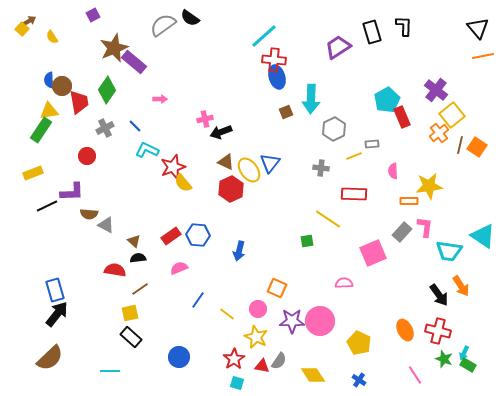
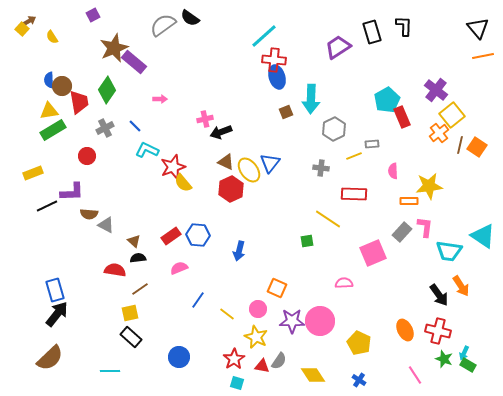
green rectangle at (41, 130): moved 12 px right; rotated 25 degrees clockwise
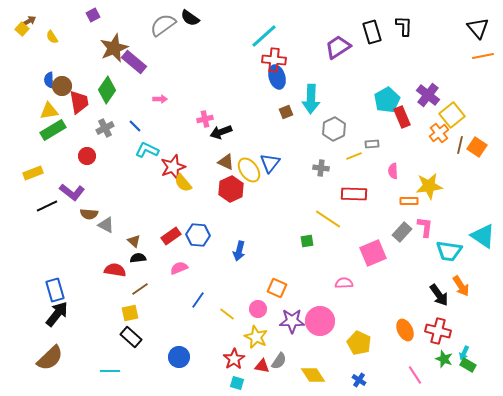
purple cross at (436, 90): moved 8 px left, 5 px down
purple L-shape at (72, 192): rotated 40 degrees clockwise
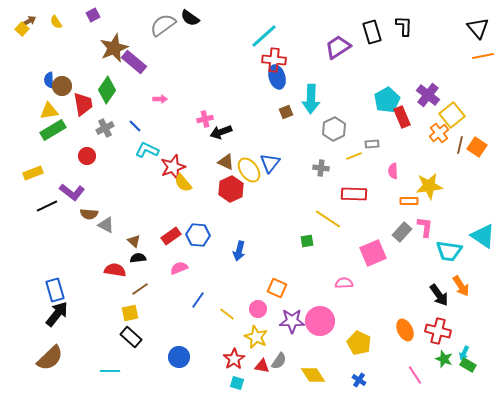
yellow semicircle at (52, 37): moved 4 px right, 15 px up
red trapezoid at (79, 102): moved 4 px right, 2 px down
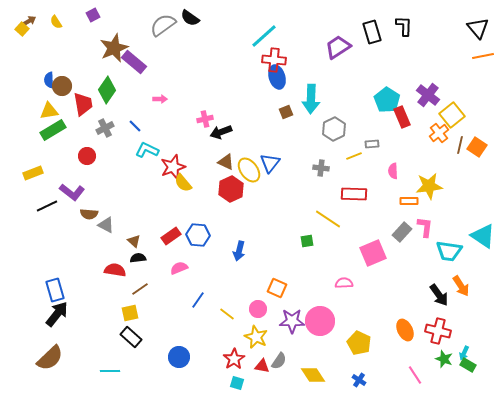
cyan pentagon at (387, 100): rotated 10 degrees counterclockwise
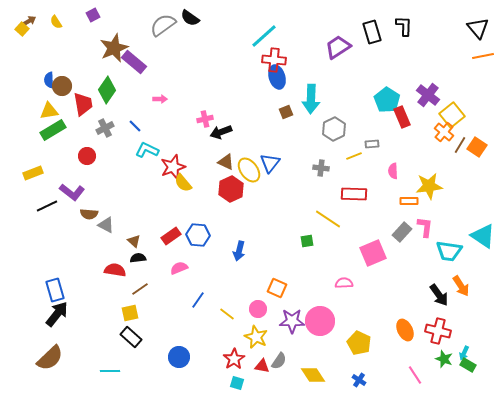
orange cross at (439, 133): moved 5 px right, 1 px up; rotated 12 degrees counterclockwise
brown line at (460, 145): rotated 18 degrees clockwise
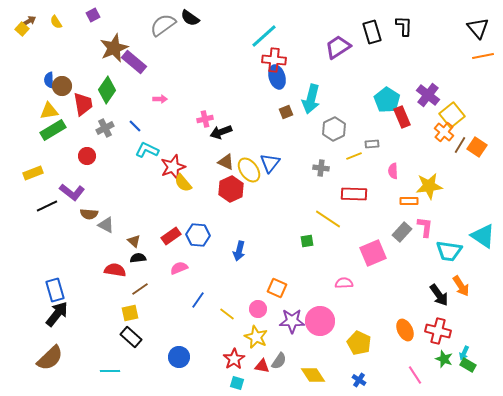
cyan arrow at (311, 99): rotated 12 degrees clockwise
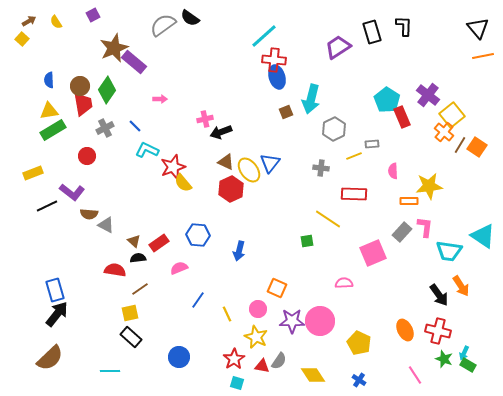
yellow square at (22, 29): moved 10 px down
brown circle at (62, 86): moved 18 px right
red rectangle at (171, 236): moved 12 px left, 7 px down
yellow line at (227, 314): rotated 28 degrees clockwise
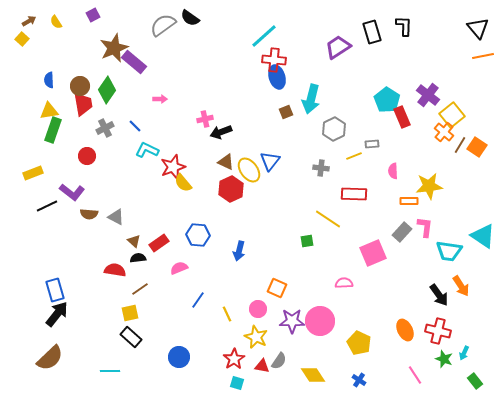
green rectangle at (53, 130): rotated 40 degrees counterclockwise
blue triangle at (270, 163): moved 2 px up
gray triangle at (106, 225): moved 10 px right, 8 px up
green rectangle at (468, 365): moved 7 px right, 16 px down; rotated 21 degrees clockwise
